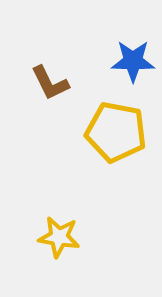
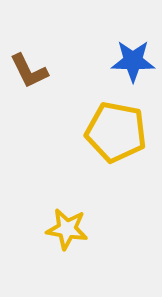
brown L-shape: moved 21 px left, 12 px up
yellow star: moved 8 px right, 8 px up
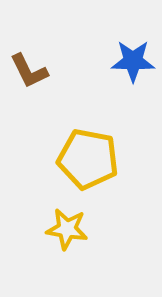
yellow pentagon: moved 28 px left, 27 px down
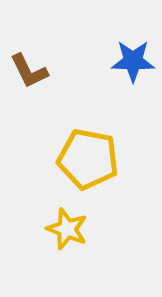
yellow star: rotated 12 degrees clockwise
